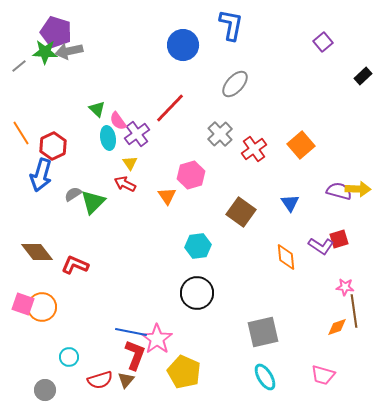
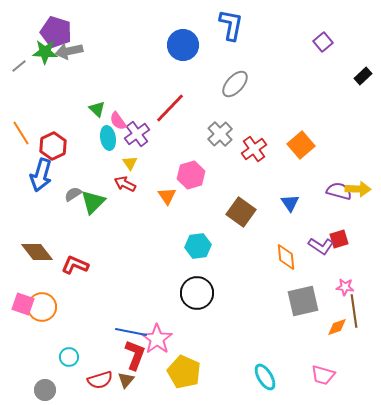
gray square at (263, 332): moved 40 px right, 31 px up
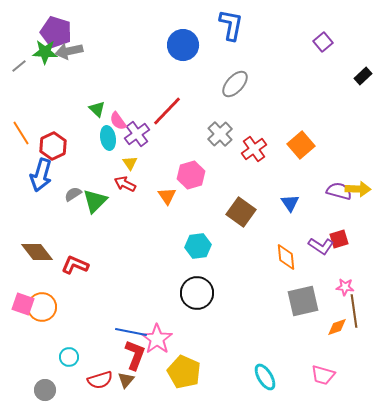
red line at (170, 108): moved 3 px left, 3 px down
green triangle at (93, 202): moved 2 px right, 1 px up
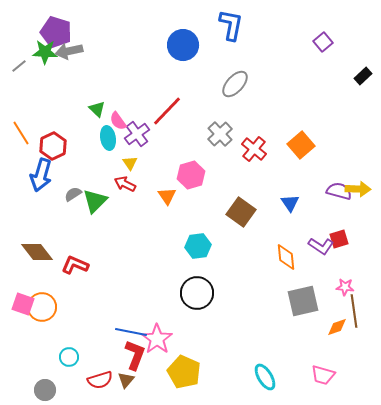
red cross at (254, 149): rotated 15 degrees counterclockwise
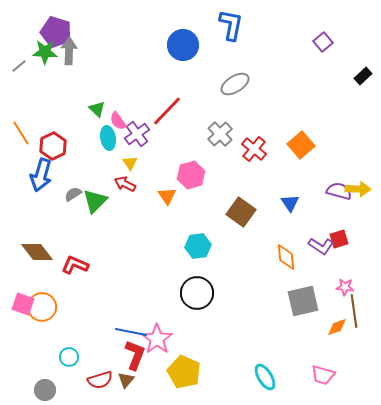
gray arrow at (69, 51): rotated 104 degrees clockwise
gray ellipse at (235, 84): rotated 16 degrees clockwise
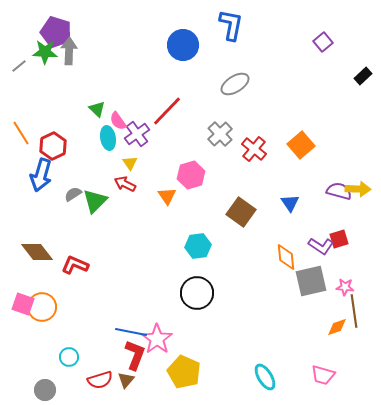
gray square at (303, 301): moved 8 px right, 20 px up
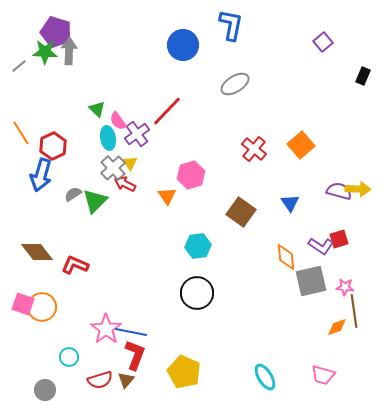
black rectangle at (363, 76): rotated 24 degrees counterclockwise
gray cross at (220, 134): moved 107 px left, 34 px down
pink star at (157, 339): moved 51 px left, 10 px up
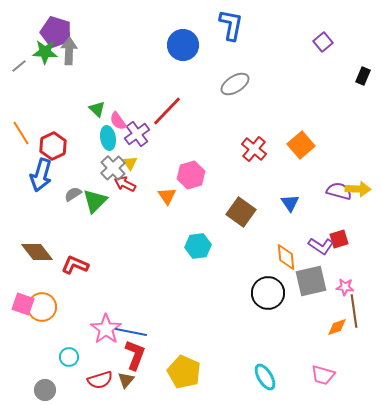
black circle at (197, 293): moved 71 px right
